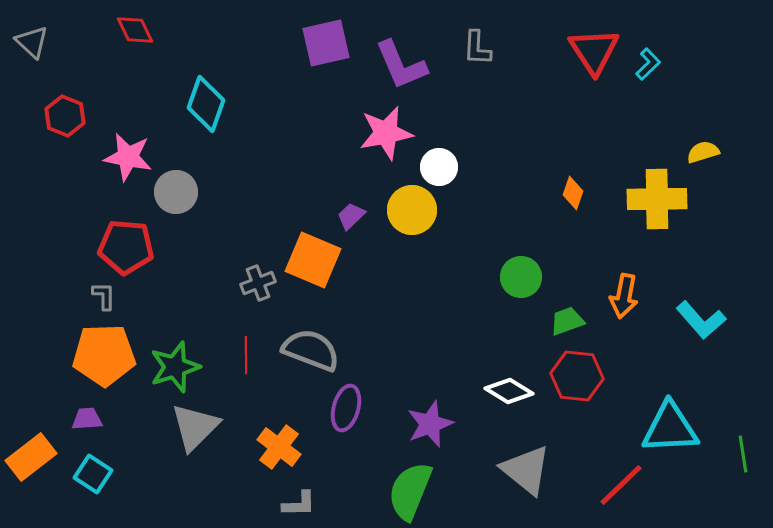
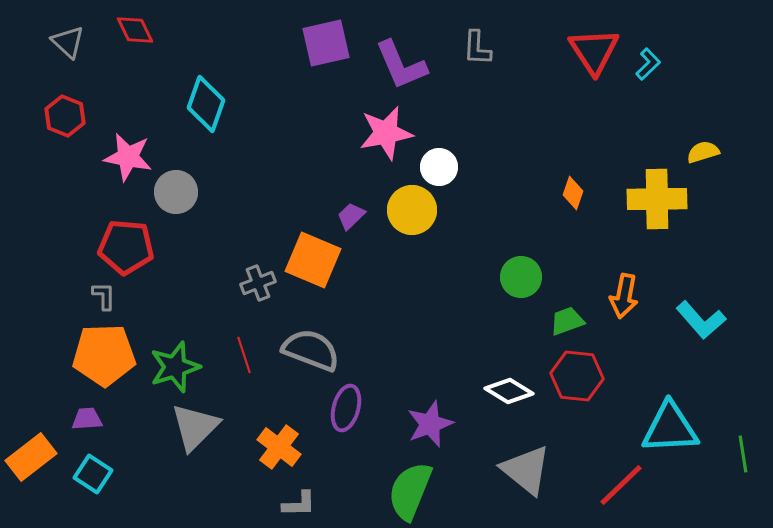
gray triangle at (32, 42): moved 36 px right
red line at (246, 355): moved 2 px left; rotated 18 degrees counterclockwise
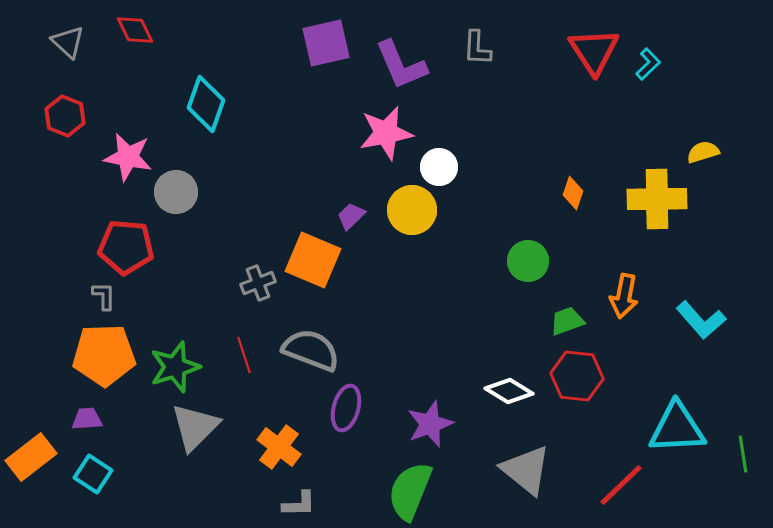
green circle at (521, 277): moved 7 px right, 16 px up
cyan triangle at (670, 428): moved 7 px right
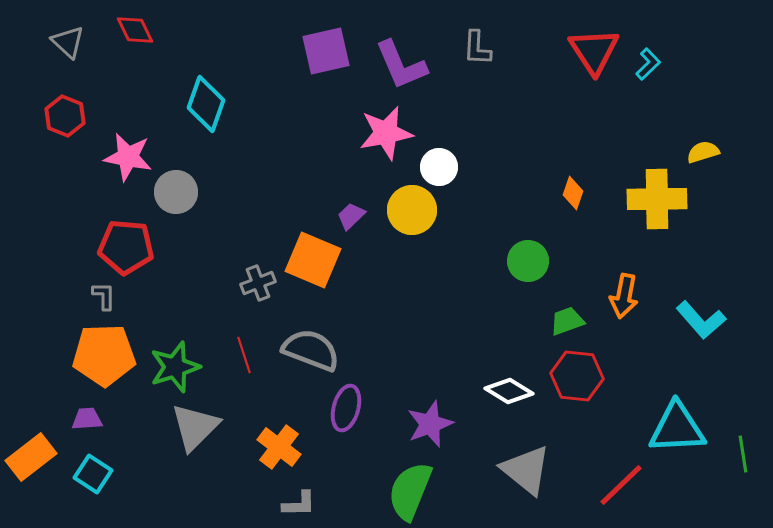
purple square at (326, 43): moved 8 px down
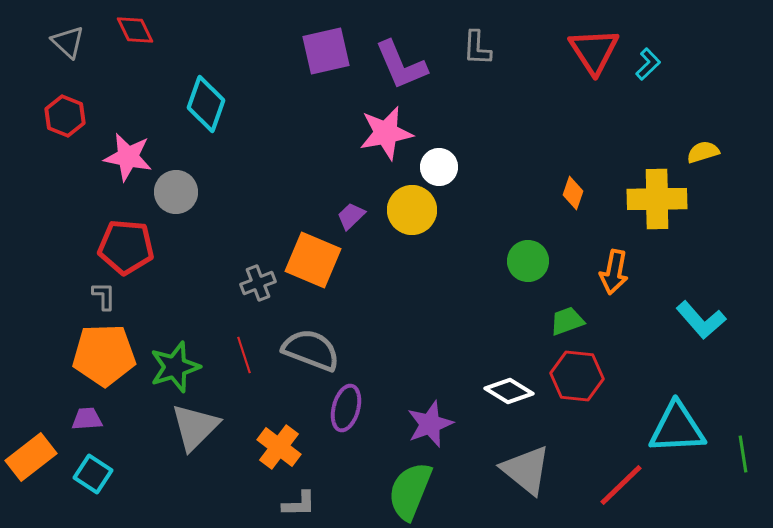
orange arrow at (624, 296): moved 10 px left, 24 px up
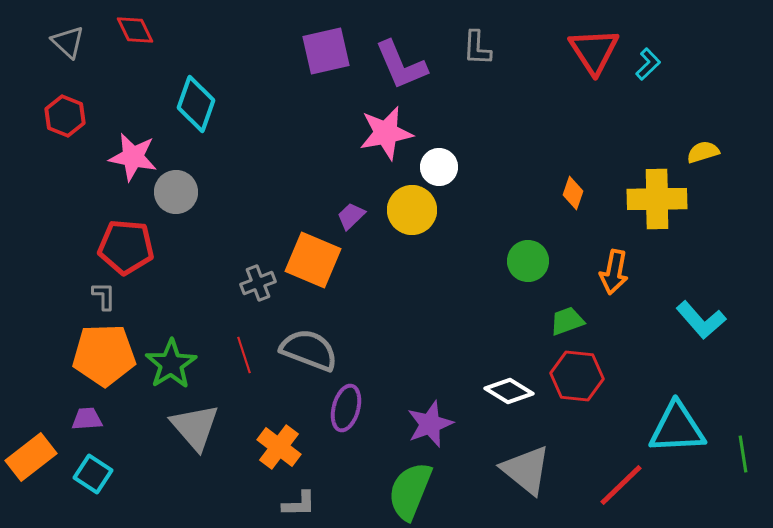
cyan diamond at (206, 104): moved 10 px left
pink star at (128, 157): moved 5 px right
gray semicircle at (311, 350): moved 2 px left
green star at (175, 367): moved 4 px left, 3 px up; rotated 15 degrees counterclockwise
gray triangle at (195, 427): rotated 26 degrees counterclockwise
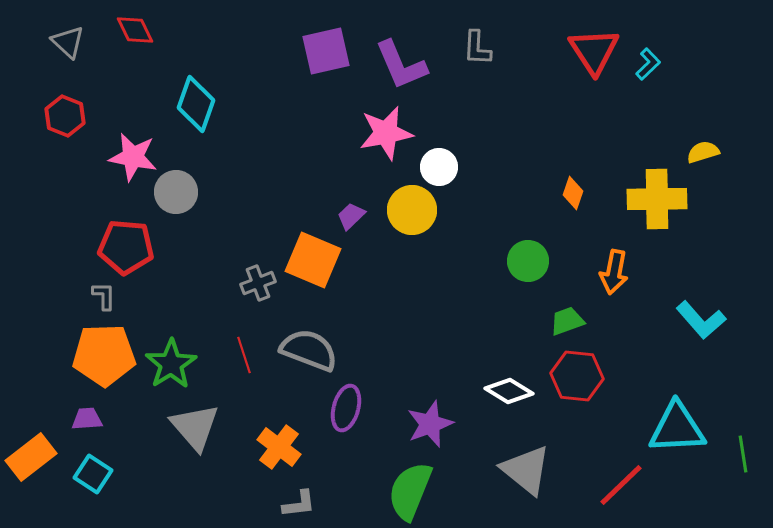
gray L-shape at (299, 504): rotated 6 degrees counterclockwise
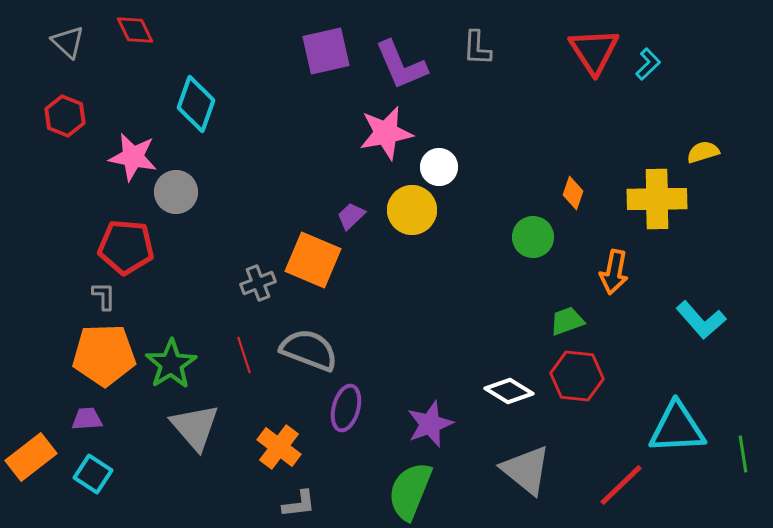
green circle at (528, 261): moved 5 px right, 24 px up
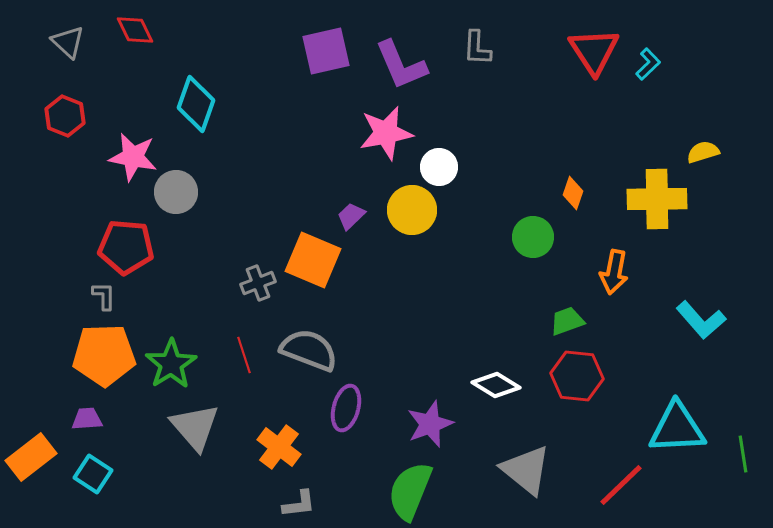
white diamond at (509, 391): moved 13 px left, 6 px up
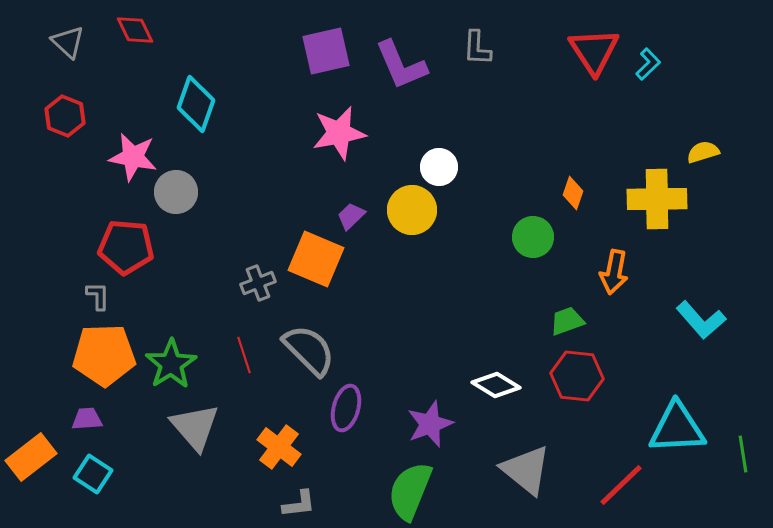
pink star at (386, 133): moved 47 px left
orange square at (313, 260): moved 3 px right, 1 px up
gray L-shape at (104, 296): moved 6 px left
gray semicircle at (309, 350): rotated 24 degrees clockwise
